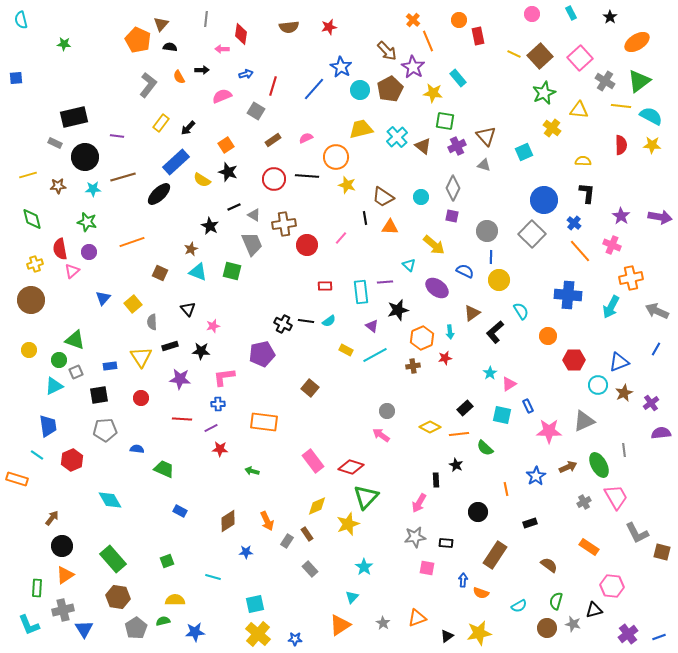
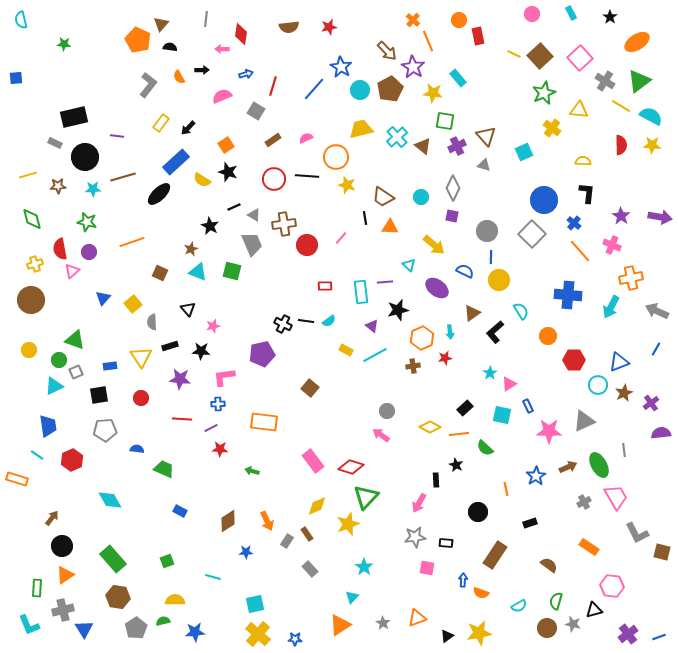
yellow line at (621, 106): rotated 24 degrees clockwise
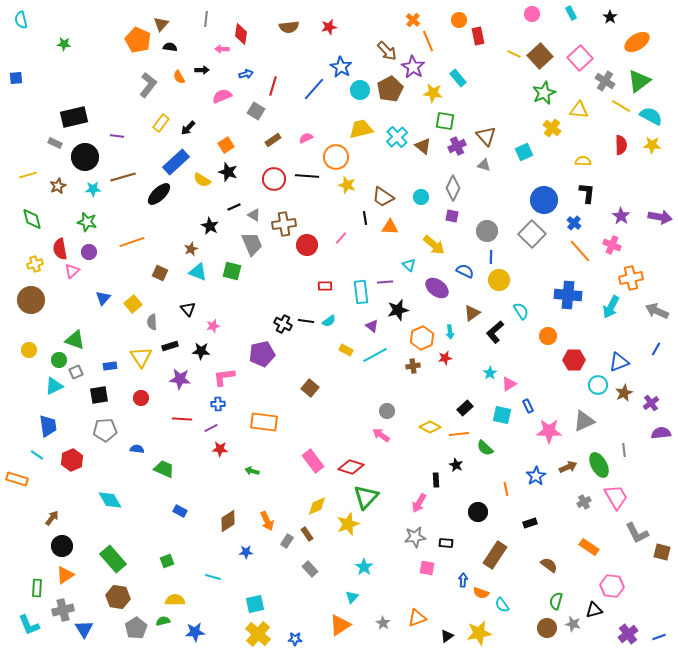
brown star at (58, 186): rotated 21 degrees counterclockwise
cyan semicircle at (519, 606): moved 17 px left, 1 px up; rotated 84 degrees clockwise
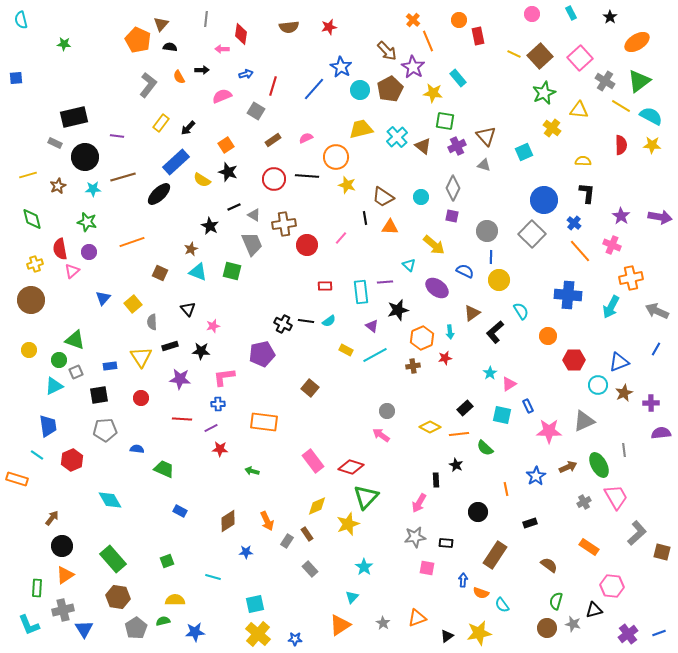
purple cross at (651, 403): rotated 35 degrees clockwise
gray L-shape at (637, 533): rotated 105 degrees counterclockwise
blue line at (659, 637): moved 4 px up
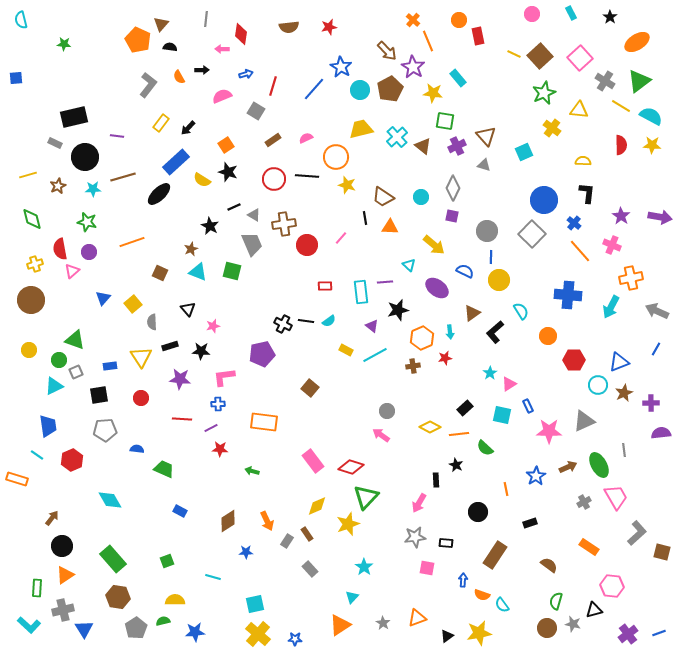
orange semicircle at (481, 593): moved 1 px right, 2 px down
cyan L-shape at (29, 625): rotated 25 degrees counterclockwise
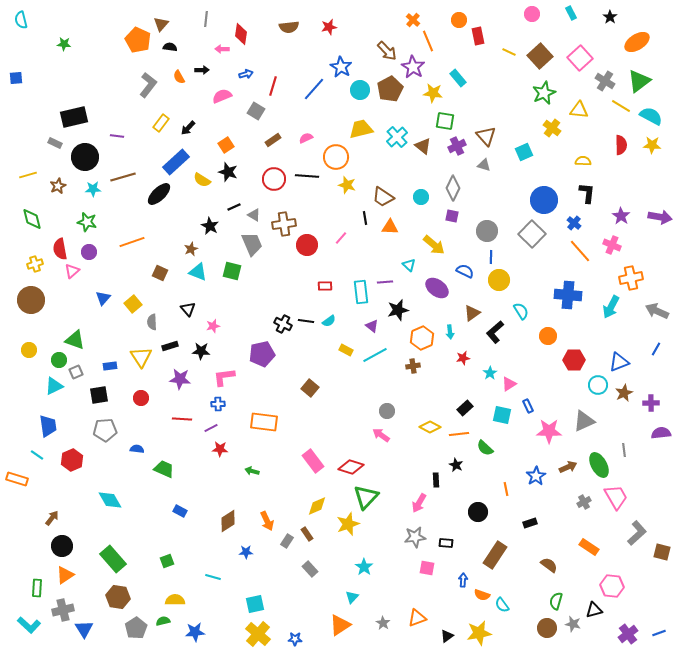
yellow line at (514, 54): moved 5 px left, 2 px up
red star at (445, 358): moved 18 px right
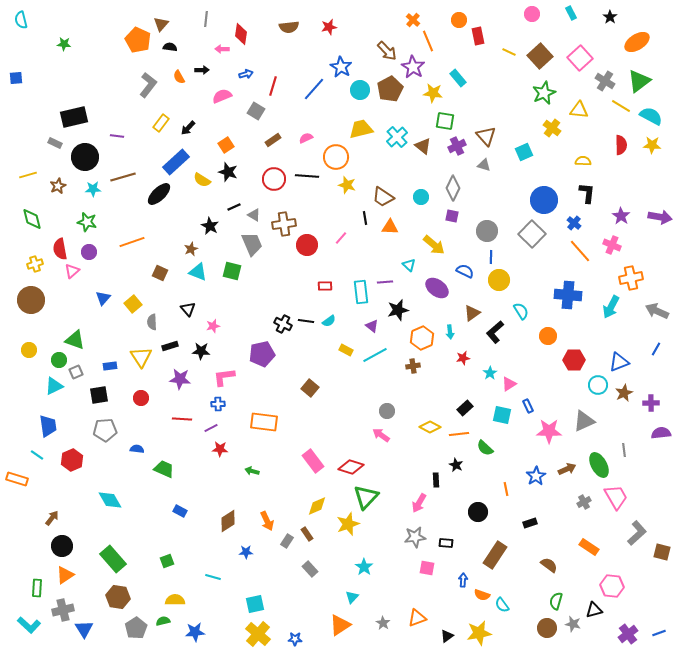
brown arrow at (568, 467): moved 1 px left, 2 px down
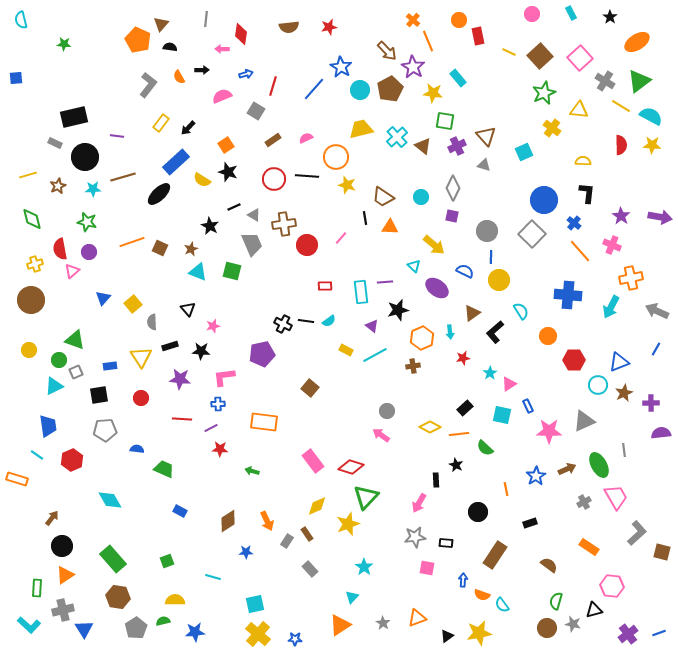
cyan triangle at (409, 265): moved 5 px right, 1 px down
brown square at (160, 273): moved 25 px up
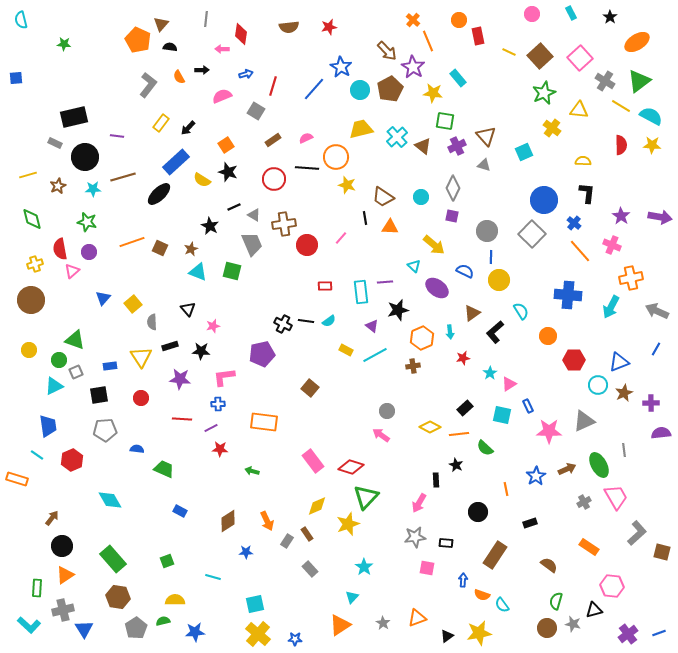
black line at (307, 176): moved 8 px up
